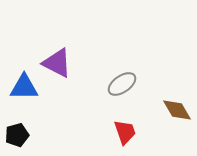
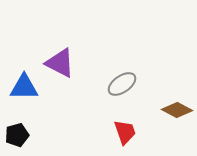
purple triangle: moved 3 px right
brown diamond: rotated 32 degrees counterclockwise
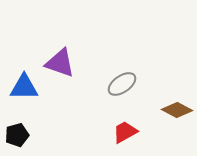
purple triangle: rotated 8 degrees counterclockwise
red trapezoid: rotated 100 degrees counterclockwise
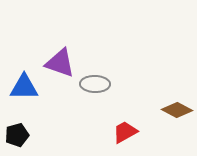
gray ellipse: moved 27 px left; rotated 36 degrees clockwise
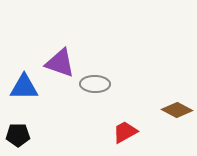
black pentagon: moved 1 px right; rotated 15 degrees clockwise
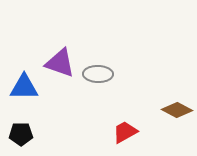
gray ellipse: moved 3 px right, 10 px up
black pentagon: moved 3 px right, 1 px up
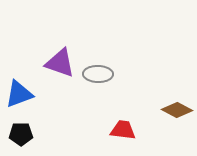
blue triangle: moved 5 px left, 7 px down; rotated 20 degrees counterclockwise
red trapezoid: moved 2 px left, 2 px up; rotated 36 degrees clockwise
